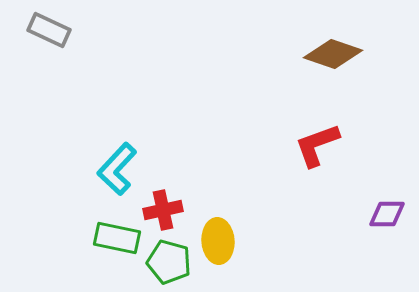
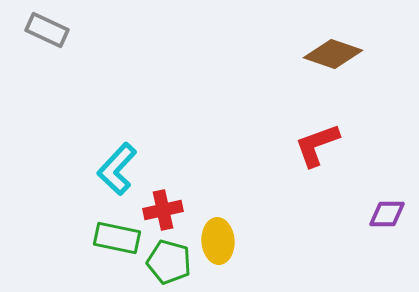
gray rectangle: moved 2 px left
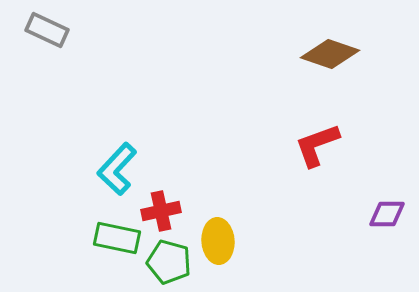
brown diamond: moved 3 px left
red cross: moved 2 px left, 1 px down
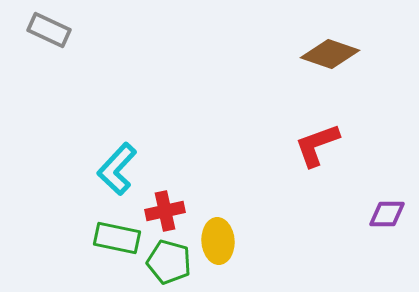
gray rectangle: moved 2 px right
red cross: moved 4 px right
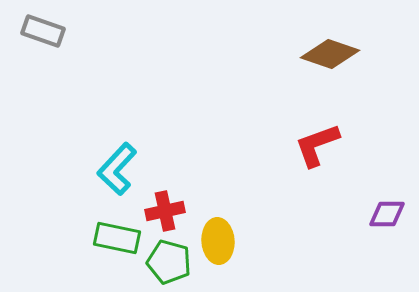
gray rectangle: moved 6 px left, 1 px down; rotated 6 degrees counterclockwise
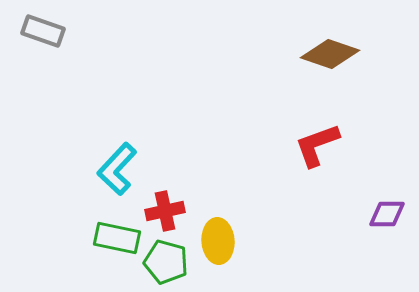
green pentagon: moved 3 px left
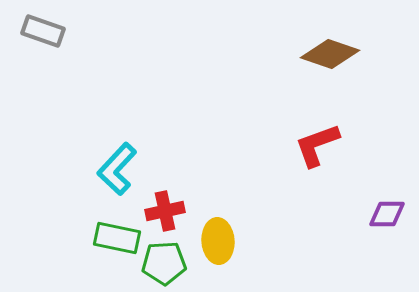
green pentagon: moved 2 px left, 1 px down; rotated 18 degrees counterclockwise
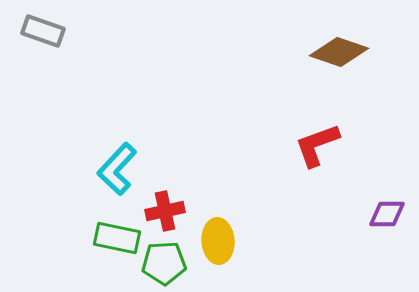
brown diamond: moved 9 px right, 2 px up
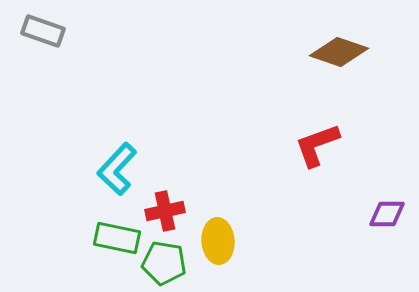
green pentagon: rotated 12 degrees clockwise
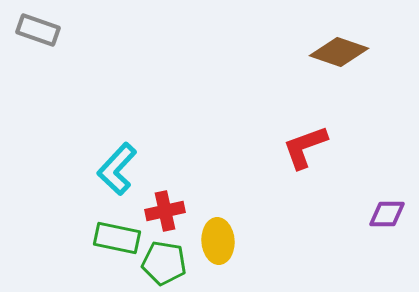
gray rectangle: moved 5 px left, 1 px up
red L-shape: moved 12 px left, 2 px down
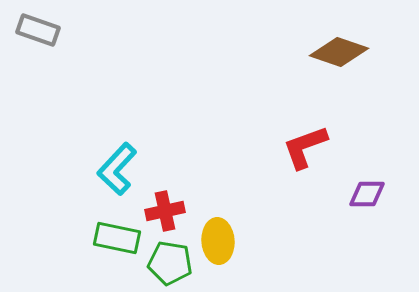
purple diamond: moved 20 px left, 20 px up
green pentagon: moved 6 px right
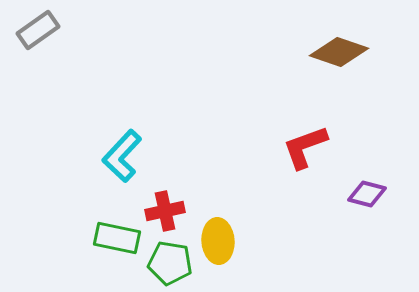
gray rectangle: rotated 54 degrees counterclockwise
cyan L-shape: moved 5 px right, 13 px up
purple diamond: rotated 15 degrees clockwise
